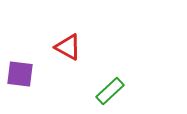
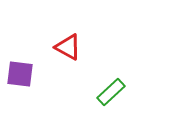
green rectangle: moved 1 px right, 1 px down
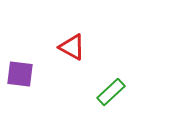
red triangle: moved 4 px right
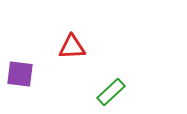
red triangle: rotated 32 degrees counterclockwise
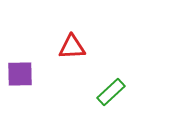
purple square: rotated 8 degrees counterclockwise
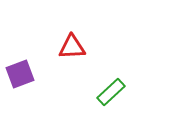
purple square: rotated 20 degrees counterclockwise
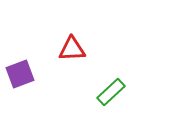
red triangle: moved 2 px down
